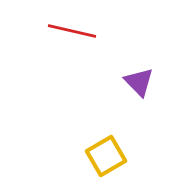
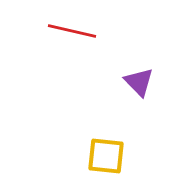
yellow square: rotated 36 degrees clockwise
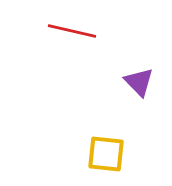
yellow square: moved 2 px up
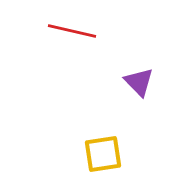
yellow square: moved 3 px left; rotated 15 degrees counterclockwise
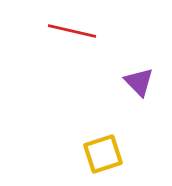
yellow square: rotated 9 degrees counterclockwise
